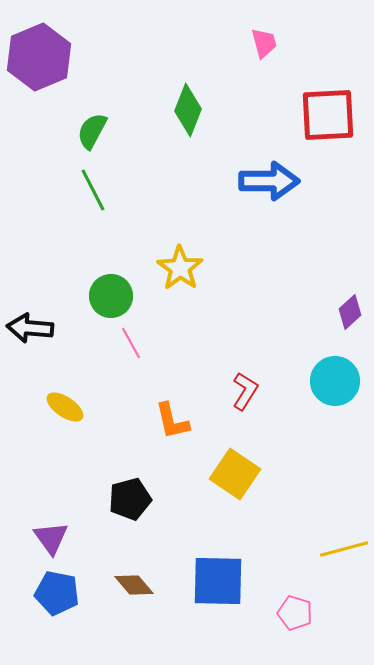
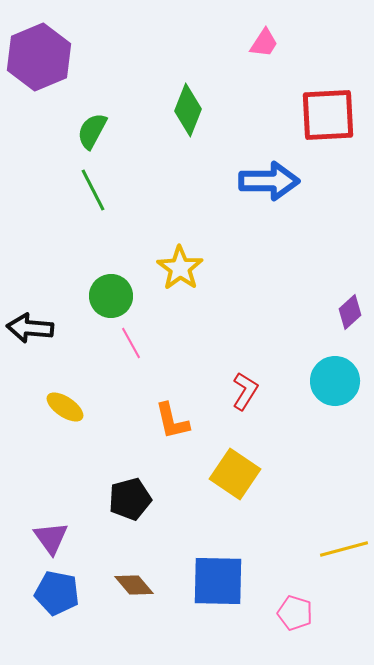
pink trapezoid: rotated 48 degrees clockwise
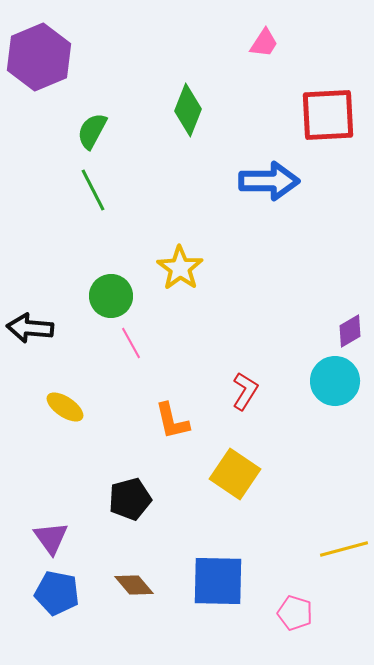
purple diamond: moved 19 px down; rotated 12 degrees clockwise
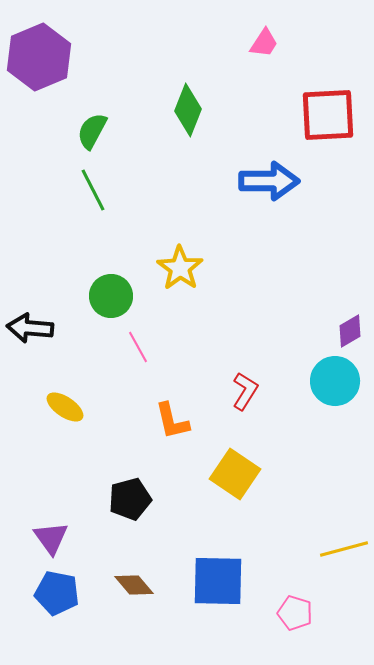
pink line: moved 7 px right, 4 px down
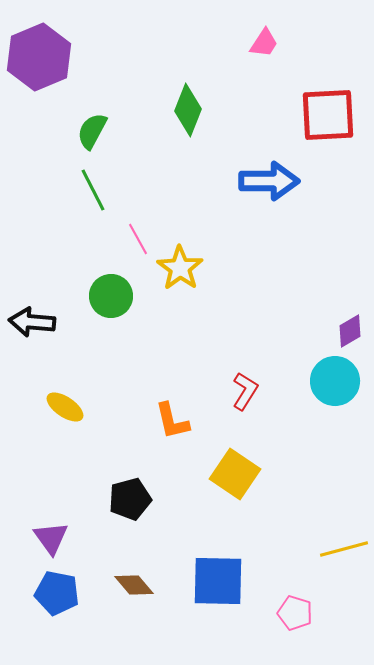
black arrow: moved 2 px right, 6 px up
pink line: moved 108 px up
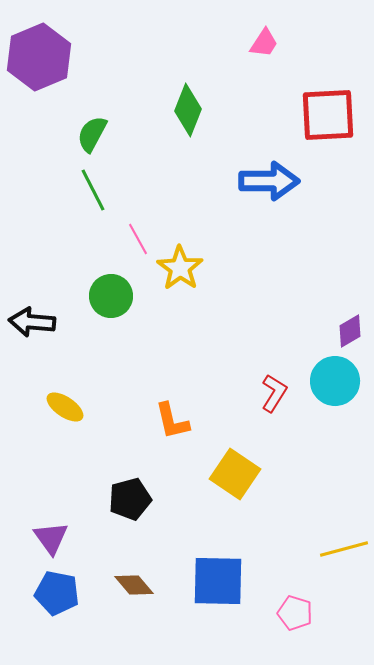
green semicircle: moved 3 px down
red L-shape: moved 29 px right, 2 px down
